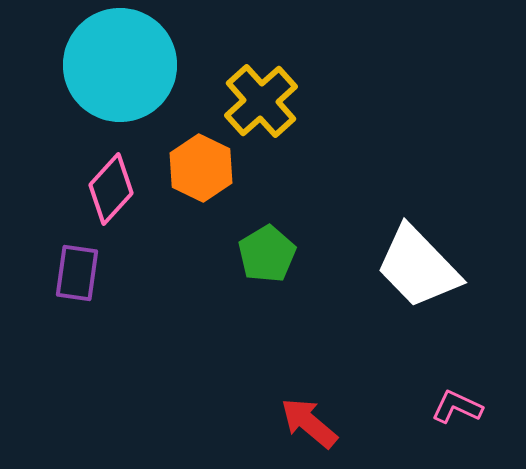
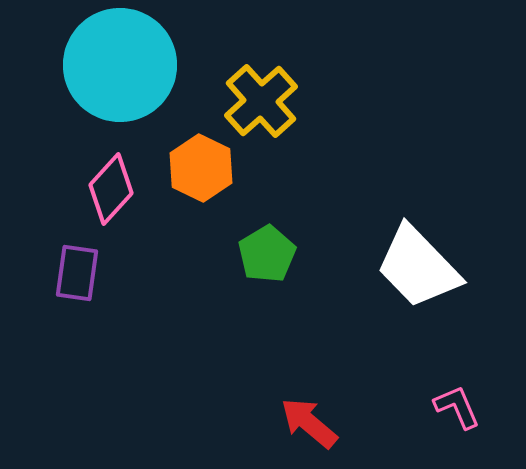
pink L-shape: rotated 42 degrees clockwise
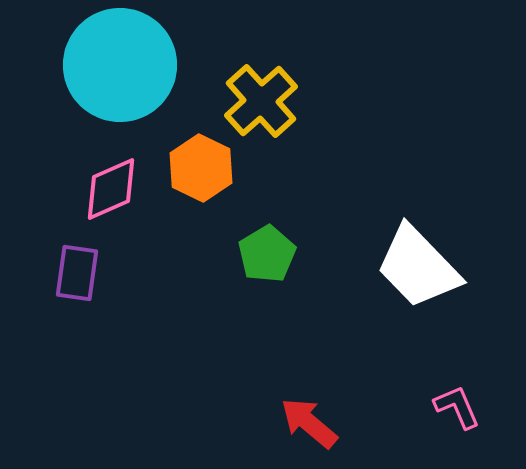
pink diamond: rotated 24 degrees clockwise
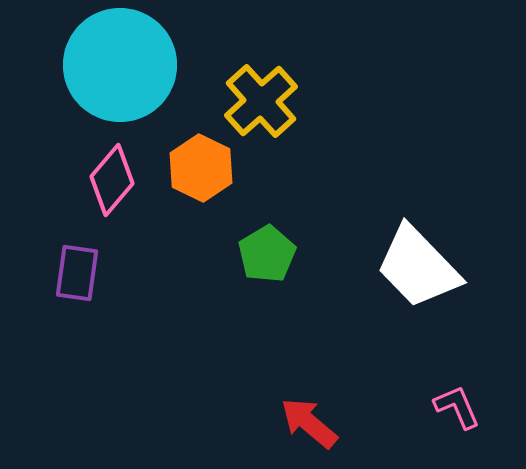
pink diamond: moved 1 px right, 9 px up; rotated 26 degrees counterclockwise
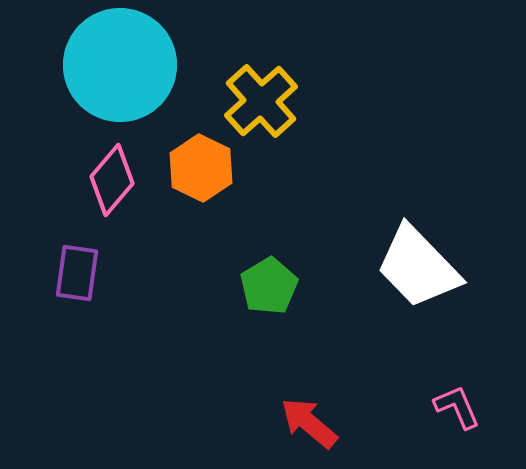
green pentagon: moved 2 px right, 32 px down
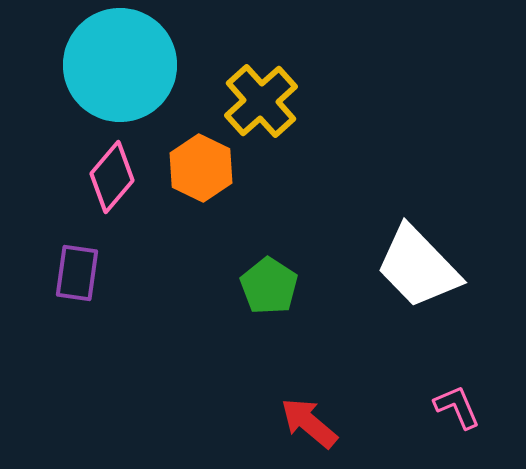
pink diamond: moved 3 px up
green pentagon: rotated 8 degrees counterclockwise
